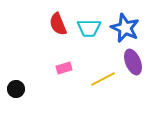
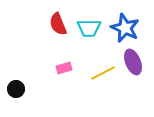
yellow line: moved 6 px up
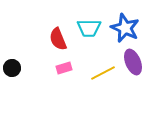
red semicircle: moved 15 px down
black circle: moved 4 px left, 21 px up
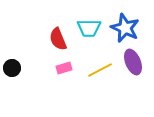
yellow line: moved 3 px left, 3 px up
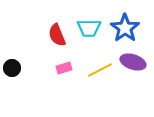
blue star: rotated 12 degrees clockwise
red semicircle: moved 1 px left, 4 px up
purple ellipse: rotated 50 degrees counterclockwise
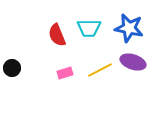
blue star: moved 4 px right; rotated 24 degrees counterclockwise
pink rectangle: moved 1 px right, 5 px down
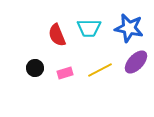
purple ellipse: moved 3 px right; rotated 65 degrees counterclockwise
black circle: moved 23 px right
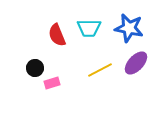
purple ellipse: moved 1 px down
pink rectangle: moved 13 px left, 10 px down
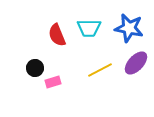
pink rectangle: moved 1 px right, 1 px up
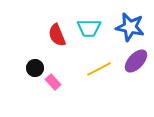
blue star: moved 1 px right, 1 px up
purple ellipse: moved 2 px up
yellow line: moved 1 px left, 1 px up
pink rectangle: rotated 63 degrees clockwise
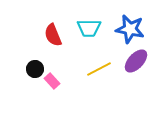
blue star: moved 2 px down
red semicircle: moved 4 px left
black circle: moved 1 px down
pink rectangle: moved 1 px left, 1 px up
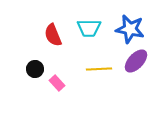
yellow line: rotated 25 degrees clockwise
pink rectangle: moved 5 px right, 2 px down
